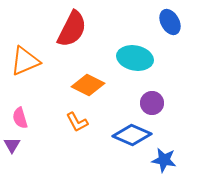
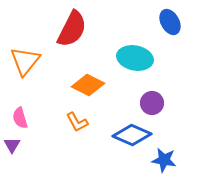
orange triangle: rotated 28 degrees counterclockwise
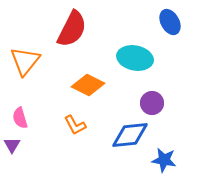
orange L-shape: moved 2 px left, 3 px down
blue diamond: moved 2 px left; rotated 30 degrees counterclockwise
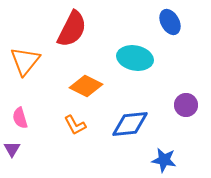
orange diamond: moved 2 px left, 1 px down
purple circle: moved 34 px right, 2 px down
blue diamond: moved 11 px up
purple triangle: moved 4 px down
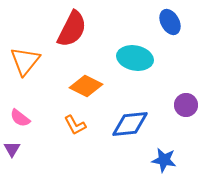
pink semicircle: rotated 35 degrees counterclockwise
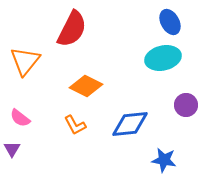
cyan ellipse: moved 28 px right; rotated 24 degrees counterclockwise
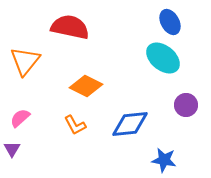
red semicircle: moved 2 px left, 2 px up; rotated 105 degrees counterclockwise
cyan ellipse: rotated 52 degrees clockwise
pink semicircle: rotated 100 degrees clockwise
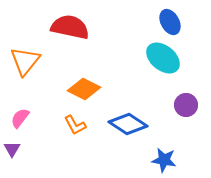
orange diamond: moved 2 px left, 3 px down
pink semicircle: rotated 10 degrees counterclockwise
blue diamond: moved 2 px left; rotated 39 degrees clockwise
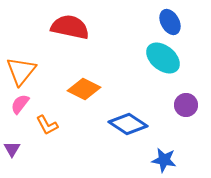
orange triangle: moved 4 px left, 10 px down
pink semicircle: moved 14 px up
orange L-shape: moved 28 px left
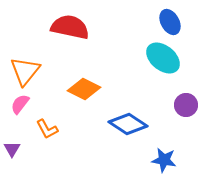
orange triangle: moved 4 px right
orange L-shape: moved 4 px down
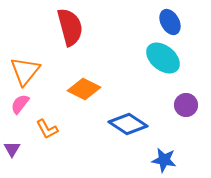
red semicircle: rotated 63 degrees clockwise
